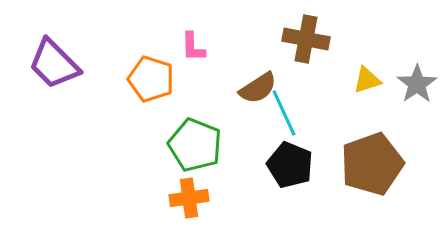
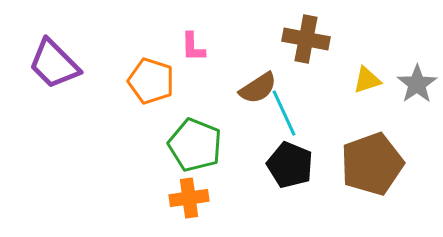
orange pentagon: moved 2 px down
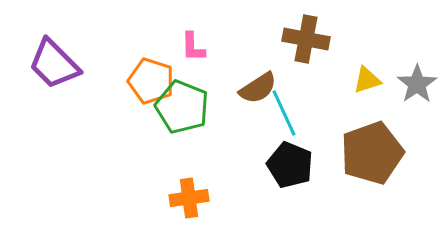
green pentagon: moved 13 px left, 38 px up
brown pentagon: moved 11 px up
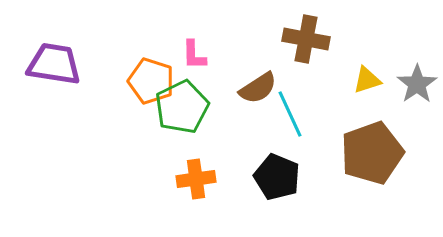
pink L-shape: moved 1 px right, 8 px down
purple trapezoid: rotated 144 degrees clockwise
green pentagon: rotated 24 degrees clockwise
cyan line: moved 6 px right, 1 px down
black pentagon: moved 13 px left, 12 px down
orange cross: moved 7 px right, 19 px up
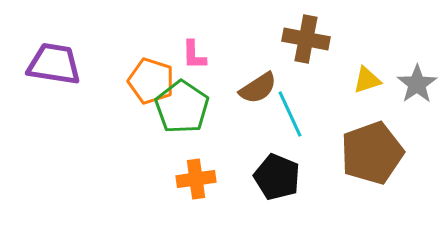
green pentagon: rotated 12 degrees counterclockwise
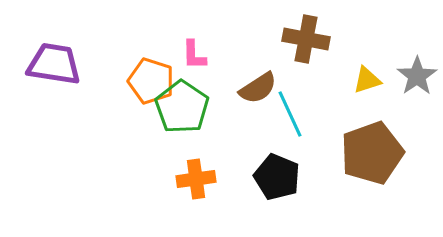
gray star: moved 8 px up
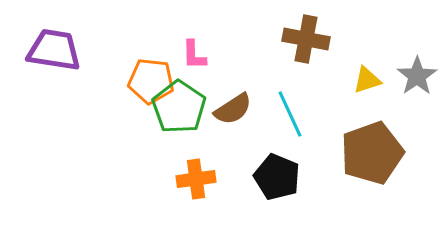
purple trapezoid: moved 14 px up
orange pentagon: rotated 12 degrees counterclockwise
brown semicircle: moved 25 px left, 21 px down
green pentagon: moved 3 px left
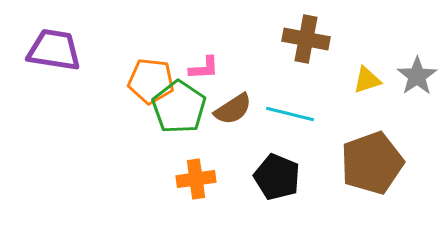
pink L-shape: moved 10 px right, 13 px down; rotated 92 degrees counterclockwise
cyan line: rotated 51 degrees counterclockwise
brown pentagon: moved 10 px down
